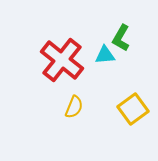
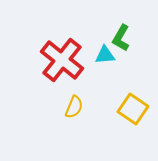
yellow square: rotated 20 degrees counterclockwise
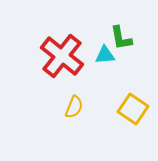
green L-shape: rotated 40 degrees counterclockwise
red cross: moved 4 px up
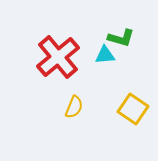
green L-shape: rotated 64 degrees counterclockwise
red cross: moved 4 px left, 1 px down; rotated 12 degrees clockwise
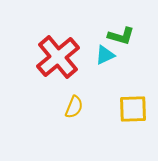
green L-shape: moved 2 px up
cyan triangle: rotated 20 degrees counterclockwise
yellow square: rotated 36 degrees counterclockwise
